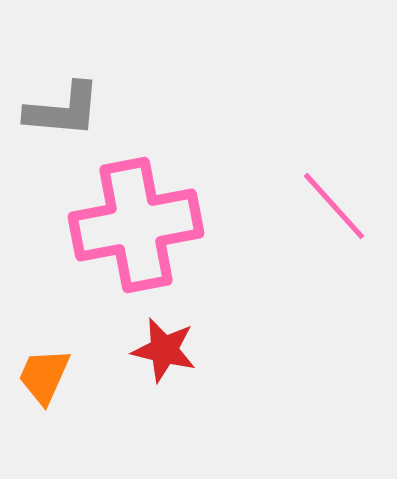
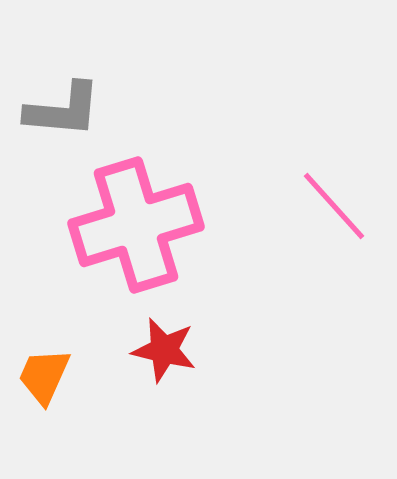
pink cross: rotated 6 degrees counterclockwise
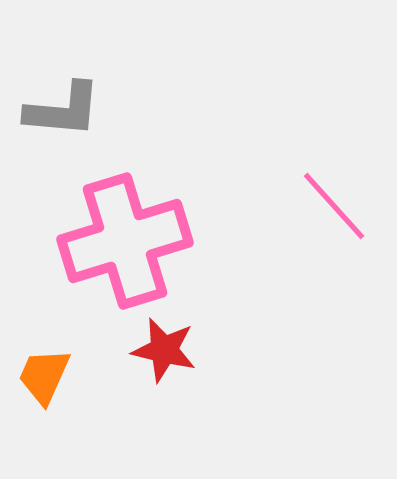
pink cross: moved 11 px left, 16 px down
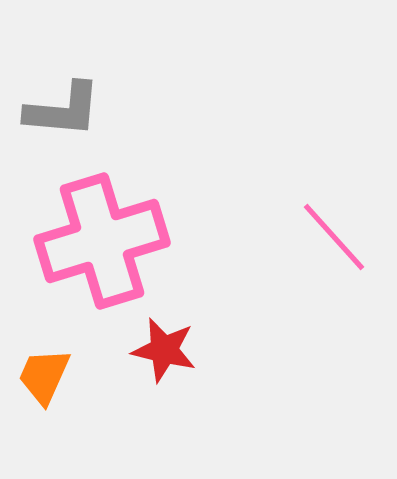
pink line: moved 31 px down
pink cross: moved 23 px left
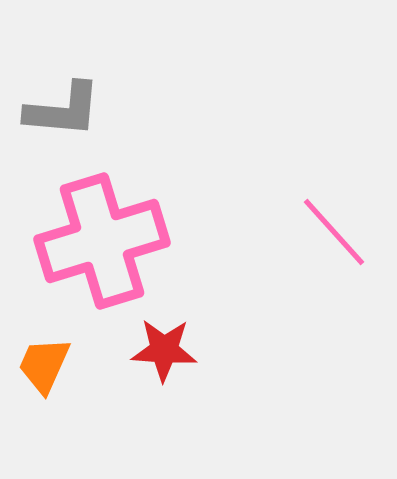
pink line: moved 5 px up
red star: rotated 10 degrees counterclockwise
orange trapezoid: moved 11 px up
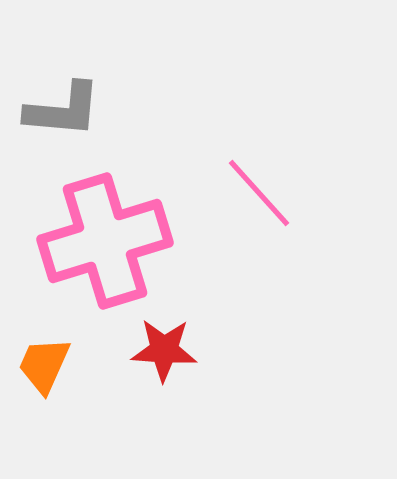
pink line: moved 75 px left, 39 px up
pink cross: moved 3 px right
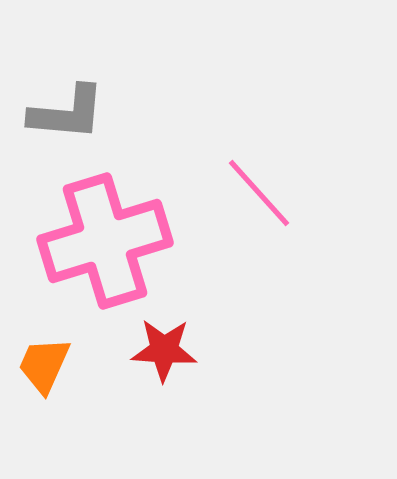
gray L-shape: moved 4 px right, 3 px down
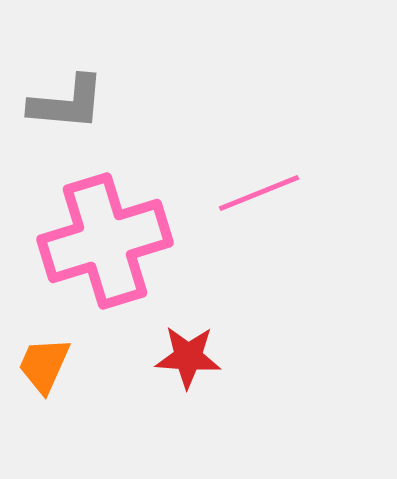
gray L-shape: moved 10 px up
pink line: rotated 70 degrees counterclockwise
red star: moved 24 px right, 7 px down
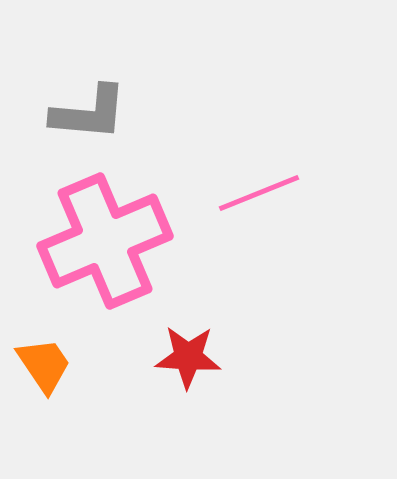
gray L-shape: moved 22 px right, 10 px down
pink cross: rotated 6 degrees counterclockwise
orange trapezoid: rotated 122 degrees clockwise
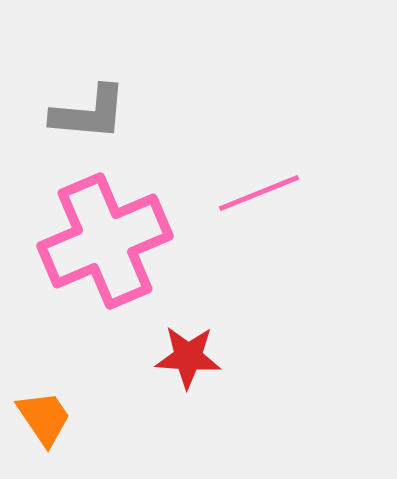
orange trapezoid: moved 53 px down
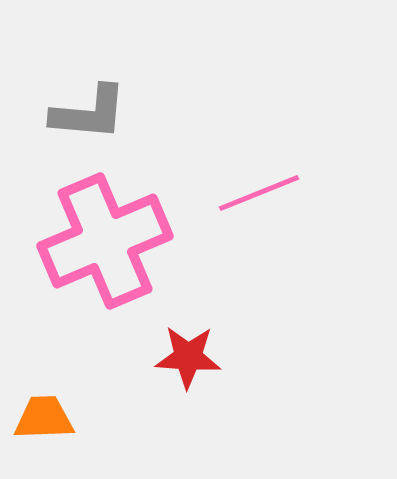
orange trapezoid: rotated 58 degrees counterclockwise
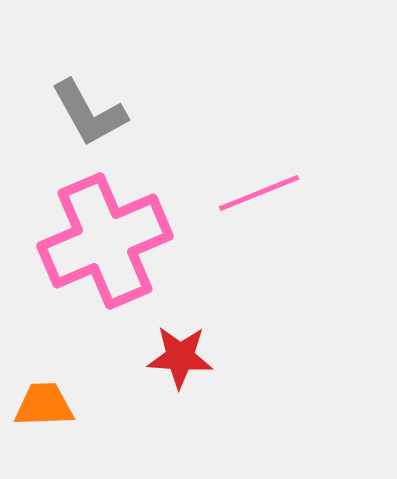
gray L-shape: rotated 56 degrees clockwise
red star: moved 8 px left
orange trapezoid: moved 13 px up
